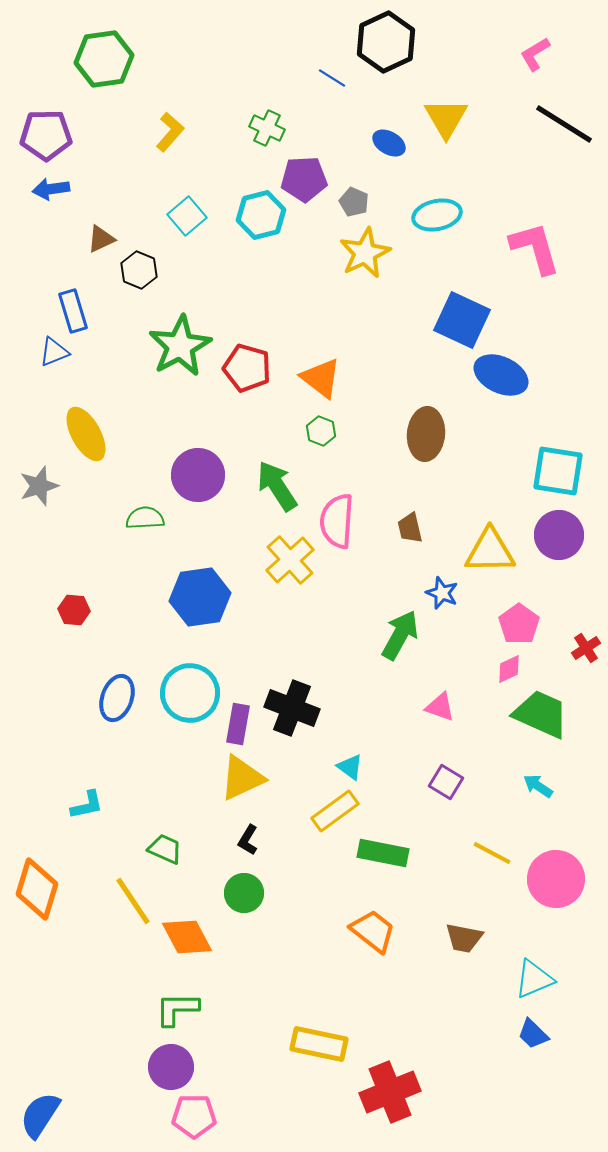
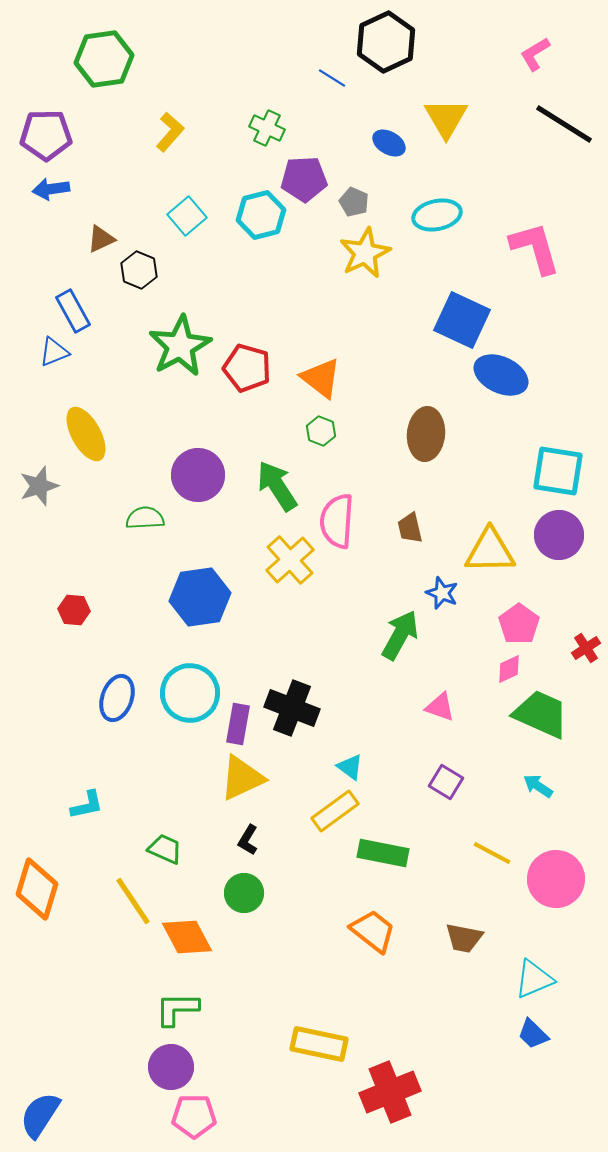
blue rectangle at (73, 311): rotated 12 degrees counterclockwise
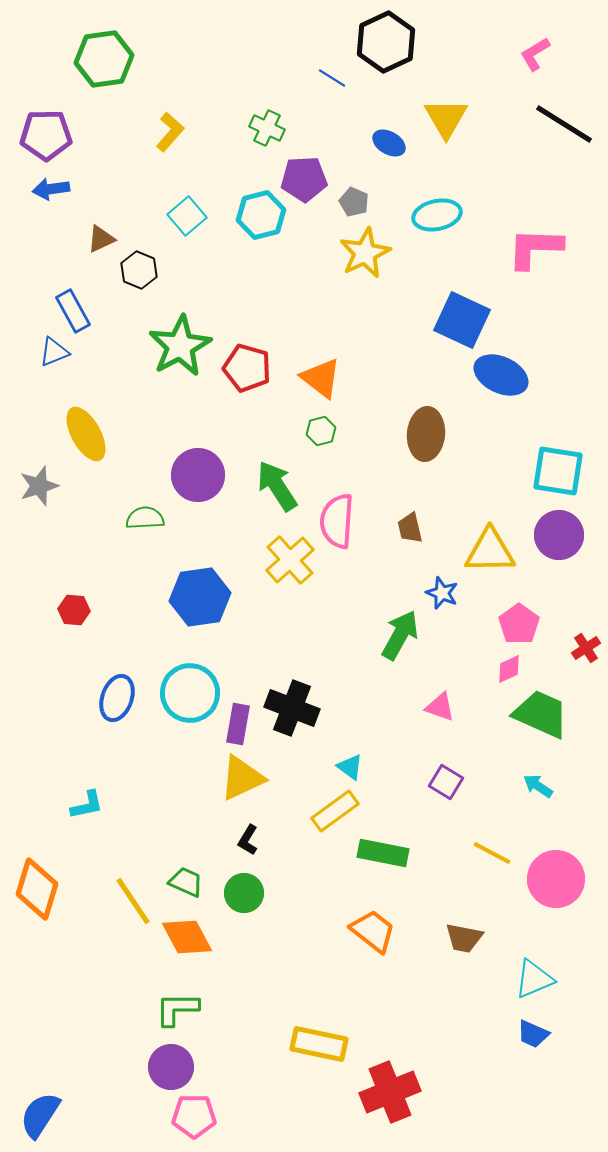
pink L-shape at (535, 248): rotated 72 degrees counterclockwise
green hexagon at (321, 431): rotated 24 degrees clockwise
green trapezoid at (165, 849): moved 21 px right, 33 px down
blue trapezoid at (533, 1034): rotated 20 degrees counterclockwise
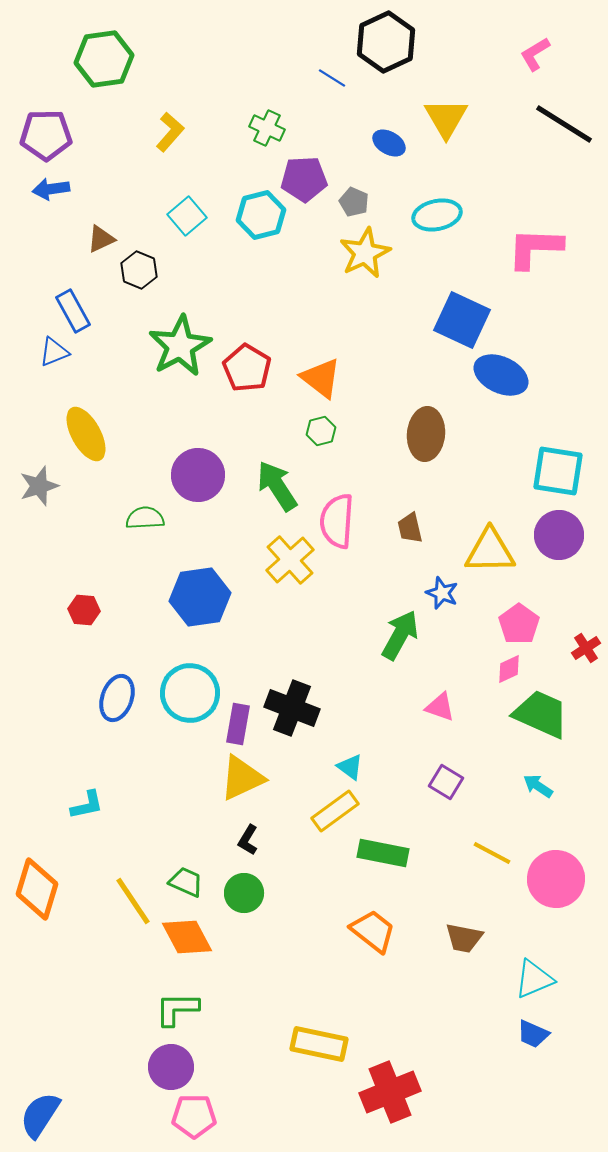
red pentagon at (247, 368): rotated 15 degrees clockwise
red hexagon at (74, 610): moved 10 px right
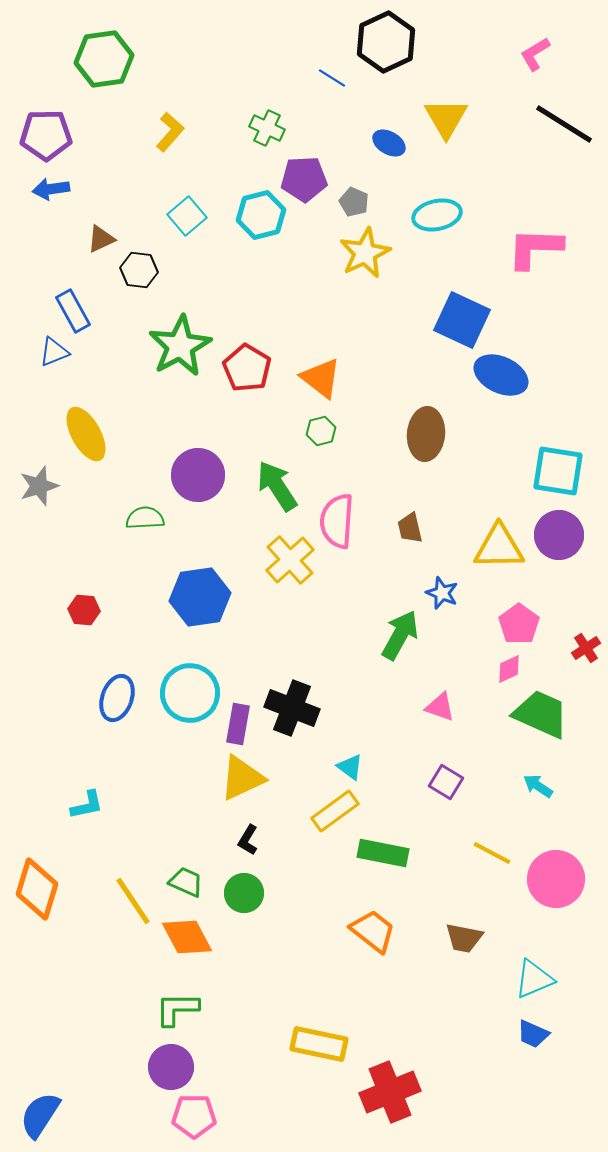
black hexagon at (139, 270): rotated 15 degrees counterclockwise
yellow triangle at (490, 551): moved 9 px right, 4 px up
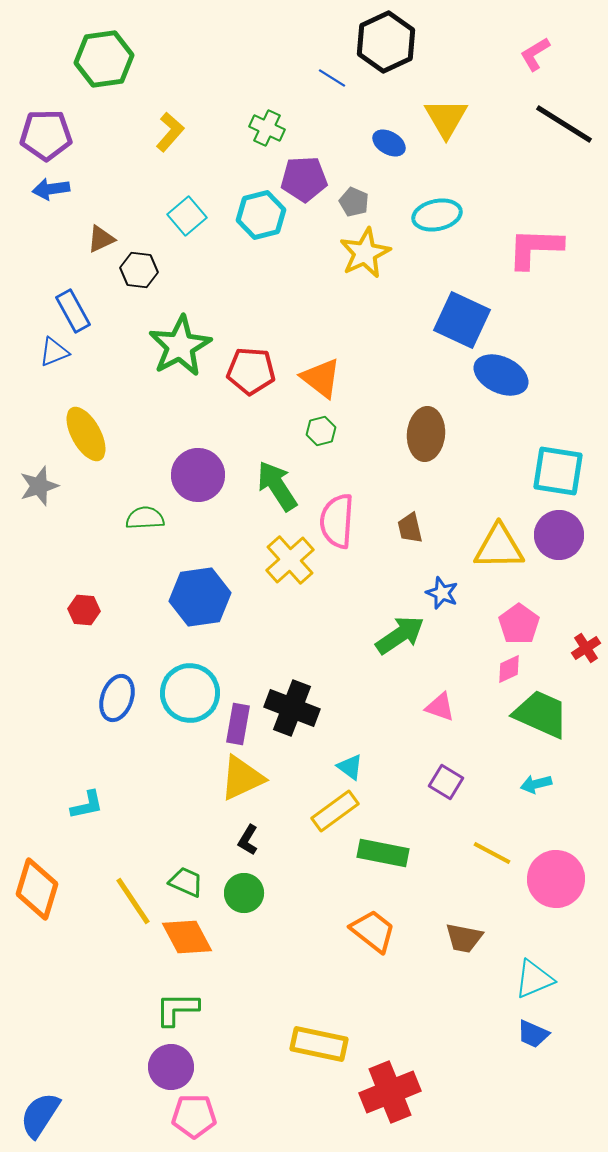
red pentagon at (247, 368): moved 4 px right, 3 px down; rotated 27 degrees counterclockwise
green arrow at (400, 635): rotated 27 degrees clockwise
cyan arrow at (538, 786): moved 2 px left, 2 px up; rotated 48 degrees counterclockwise
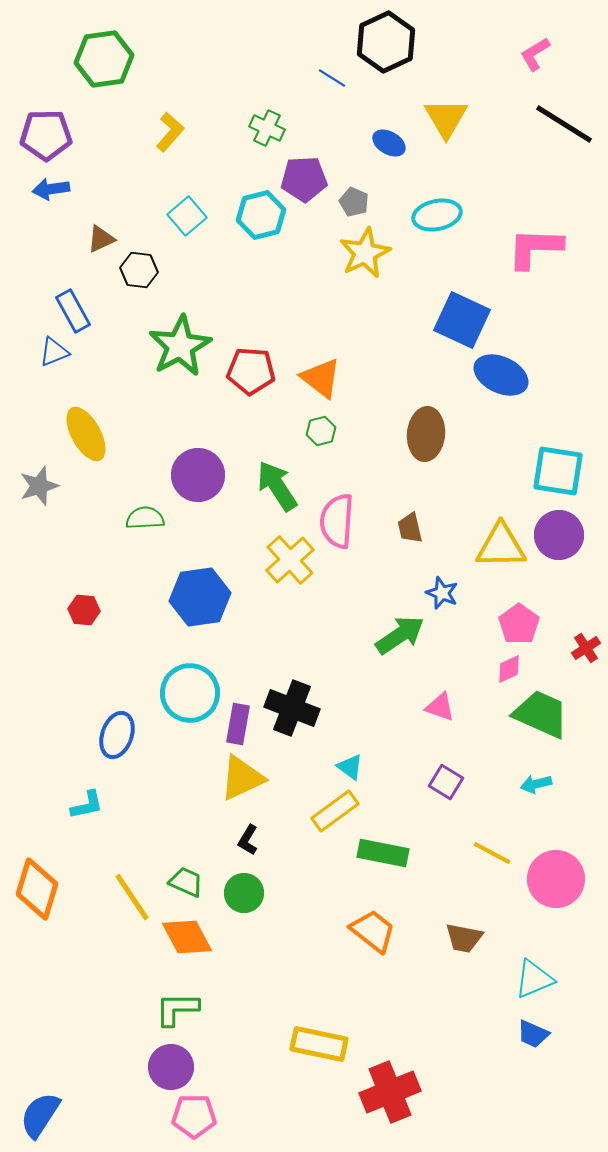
yellow triangle at (499, 547): moved 2 px right, 1 px up
blue ellipse at (117, 698): moved 37 px down
yellow line at (133, 901): moved 1 px left, 4 px up
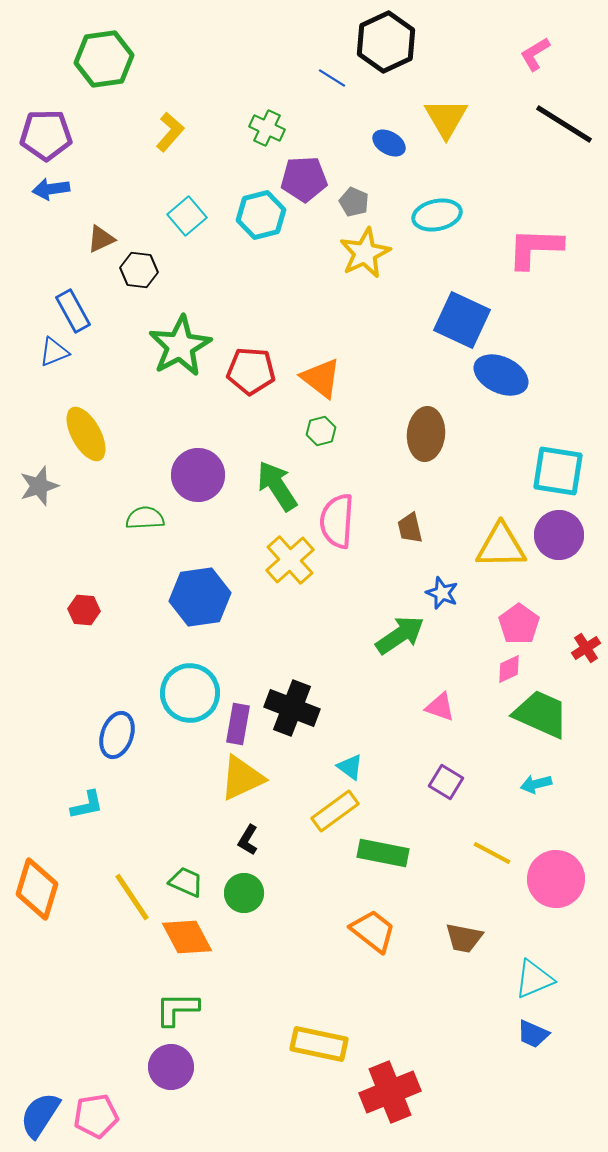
pink pentagon at (194, 1116): moved 98 px left; rotated 9 degrees counterclockwise
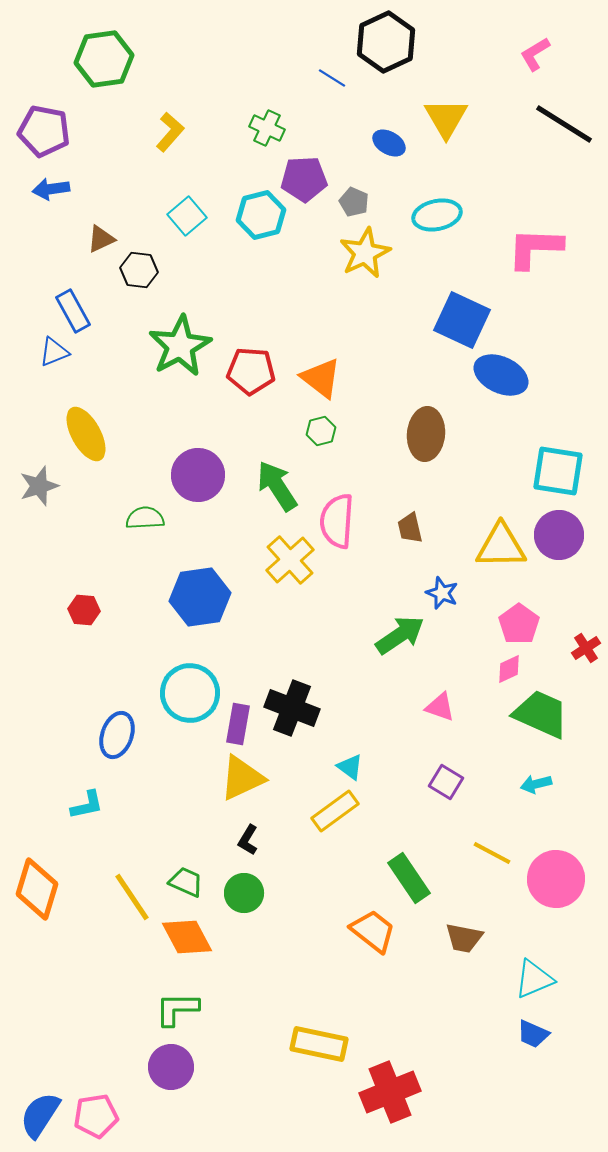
purple pentagon at (46, 135): moved 2 px left, 4 px up; rotated 12 degrees clockwise
green rectangle at (383, 853): moved 26 px right, 25 px down; rotated 45 degrees clockwise
